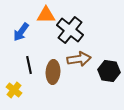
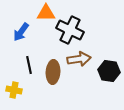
orange triangle: moved 2 px up
black cross: rotated 12 degrees counterclockwise
yellow cross: rotated 28 degrees counterclockwise
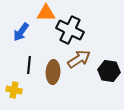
brown arrow: rotated 25 degrees counterclockwise
black line: rotated 18 degrees clockwise
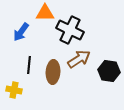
orange triangle: moved 1 px left
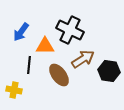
orange triangle: moved 33 px down
brown arrow: moved 4 px right
brown ellipse: moved 6 px right, 3 px down; rotated 40 degrees counterclockwise
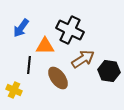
blue arrow: moved 4 px up
brown ellipse: moved 1 px left, 3 px down
yellow cross: rotated 14 degrees clockwise
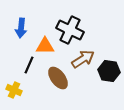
blue arrow: rotated 30 degrees counterclockwise
black line: rotated 18 degrees clockwise
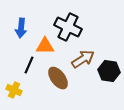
black cross: moved 2 px left, 3 px up
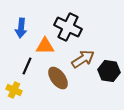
black line: moved 2 px left, 1 px down
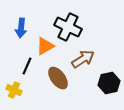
orange triangle: rotated 30 degrees counterclockwise
black hexagon: moved 12 px down; rotated 20 degrees counterclockwise
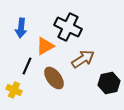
brown ellipse: moved 4 px left
